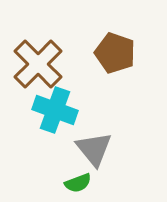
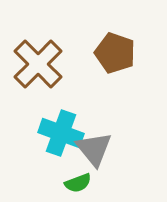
cyan cross: moved 6 px right, 23 px down
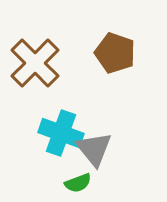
brown cross: moved 3 px left, 1 px up
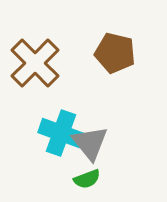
brown pentagon: rotated 6 degrees counterclockwise
gray triangle: moved 4 px left, 6 px up
green semicircle: moved 9 px right, 4 px up
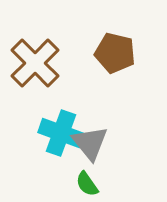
green semicircle: moved 5 px down; rotated 76 degrees clockwise
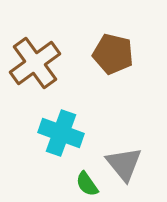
brown pentagon: moved 2 px left, 1 px down
brown cross: rotated 9 degrees clockwise
gray triangle: moved 34 px right, 21 px down
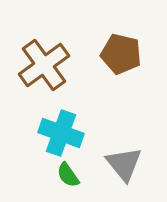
brown pentagon: moved 8 px right
brown cross: moved 9 px right, 2 px down
green semicircle: moved 19 px left, 9 px up
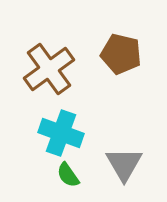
brown cross: moved 5 px right, 4 px down
gray triangle: rotated 9 degrees clockwise
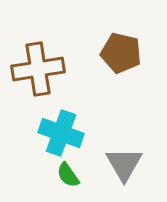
brown pentagon: moved 1 px up
brown cross: moved 11 px left; rotated 27 degrees clockwise
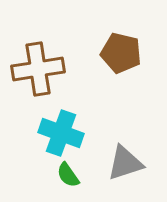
gray triangle: moved 1 px right, 1 px up; rotated 42 degrees clockwise
